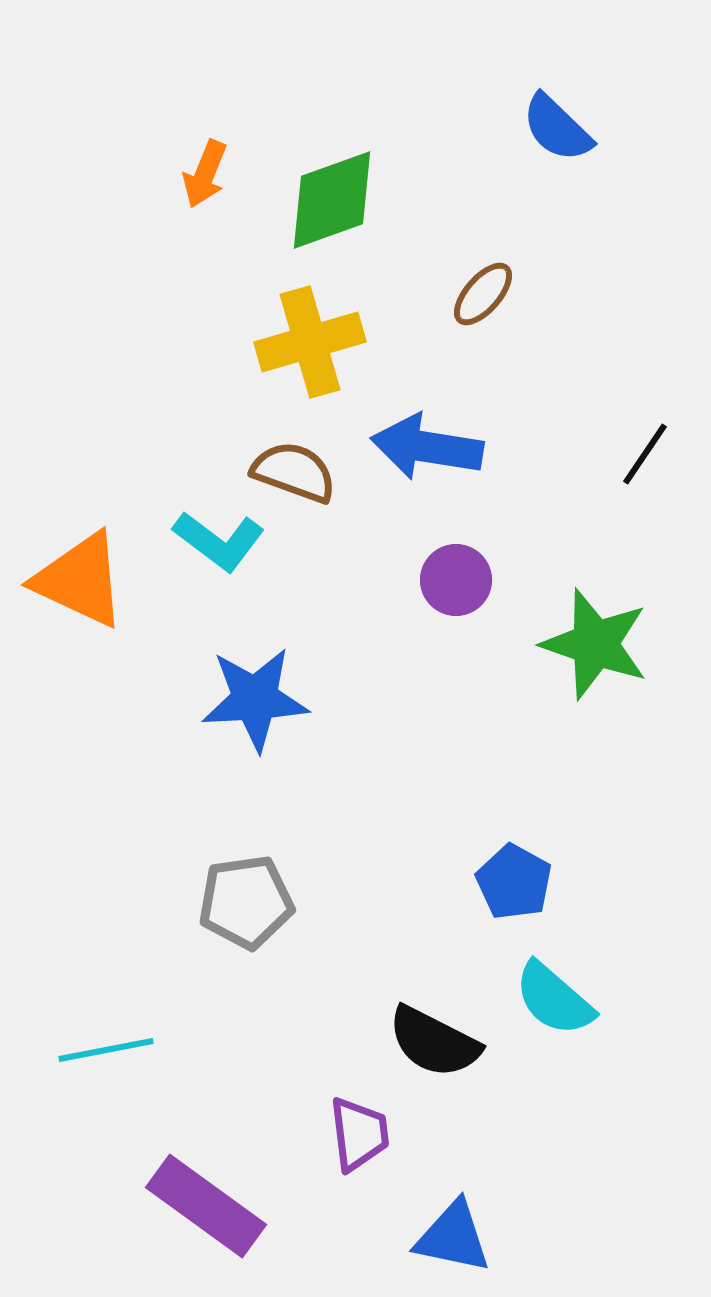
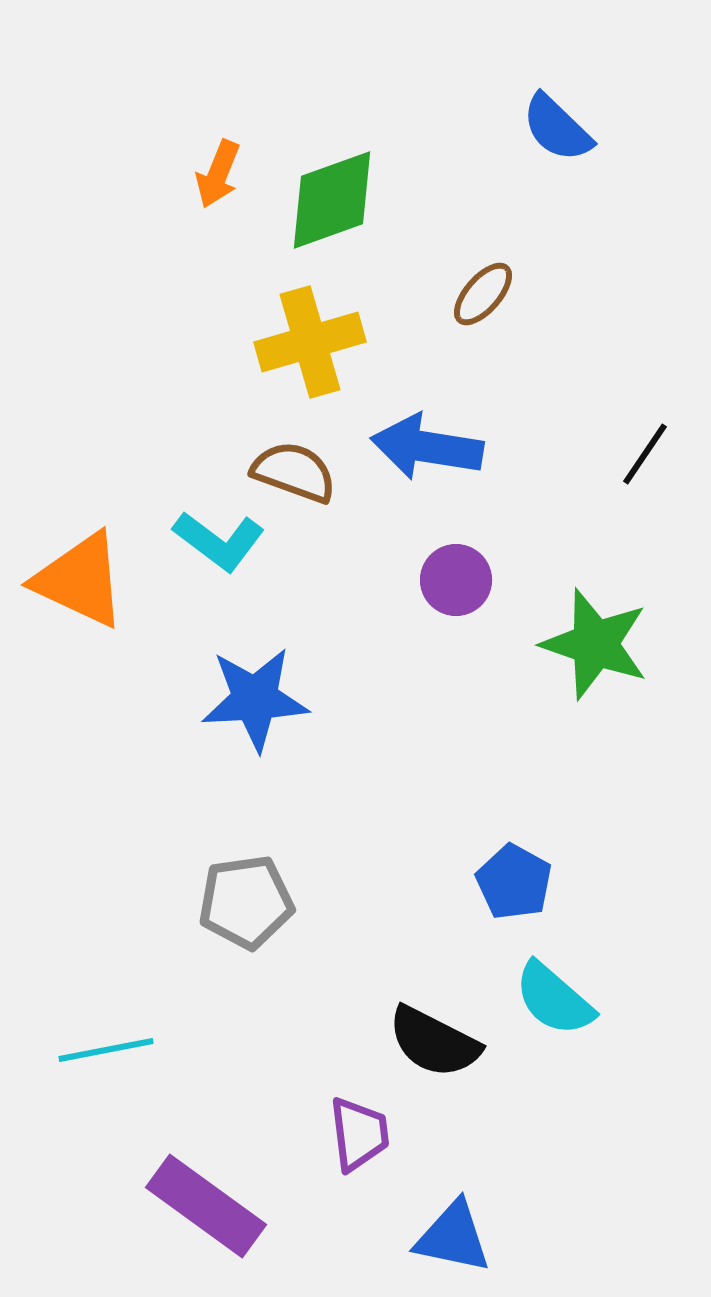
orange arrow: moved 13 px right
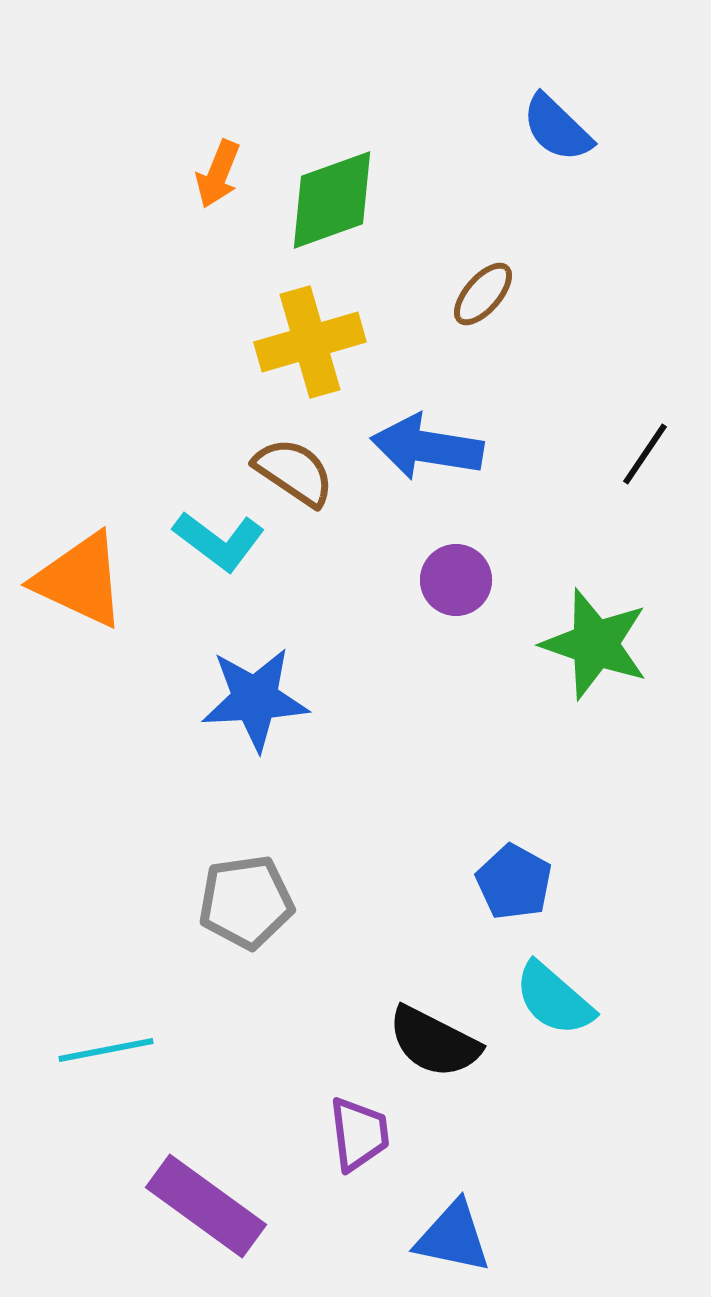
brown semicircle: rotated 14 degrees clockwise
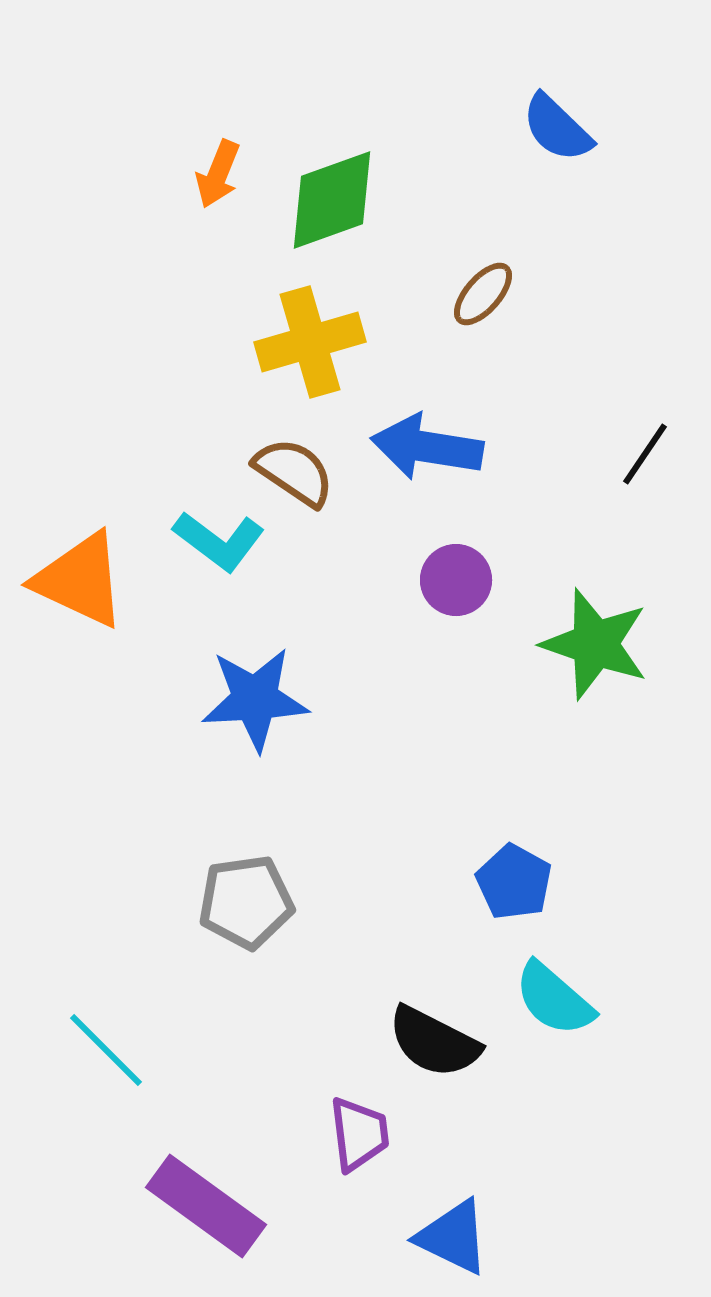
cyan line: rotated 56 degrees clockwise
blue triangle: rotated 14 degrees clockwise
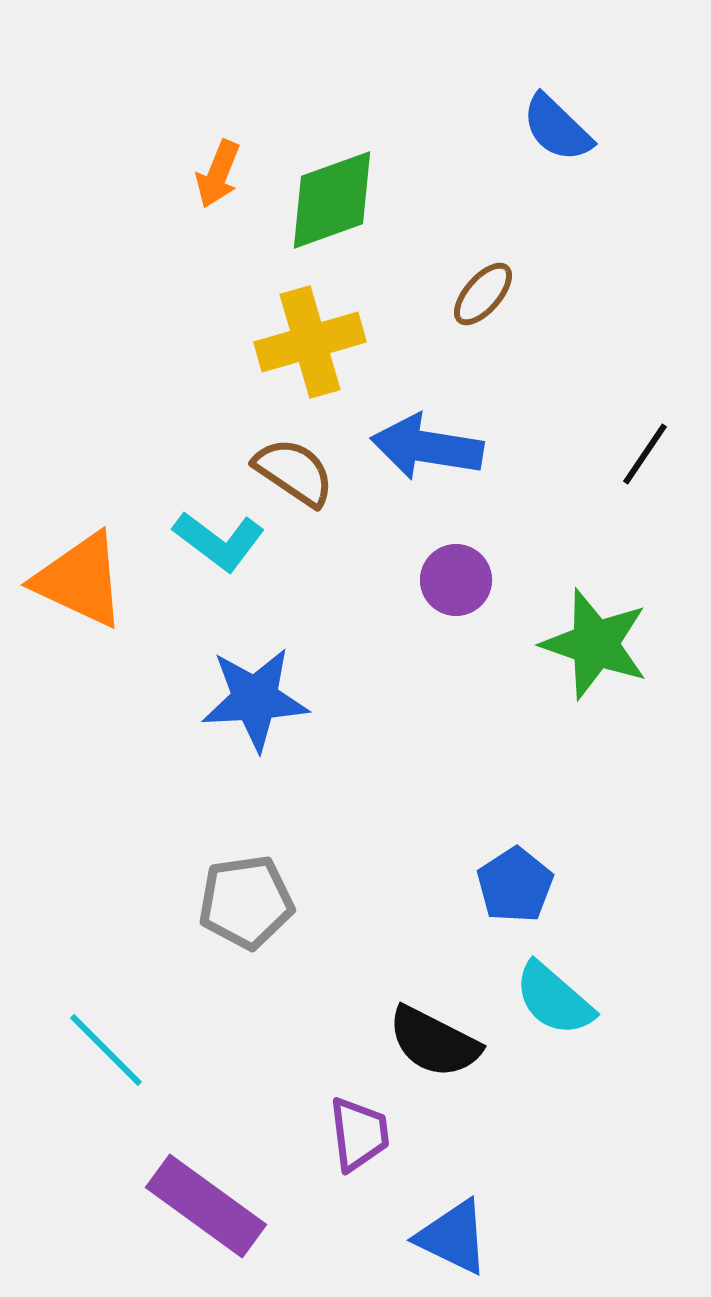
blue pentagon: moved 1 px right, 3 px down; rotated 10 degrees clockwise
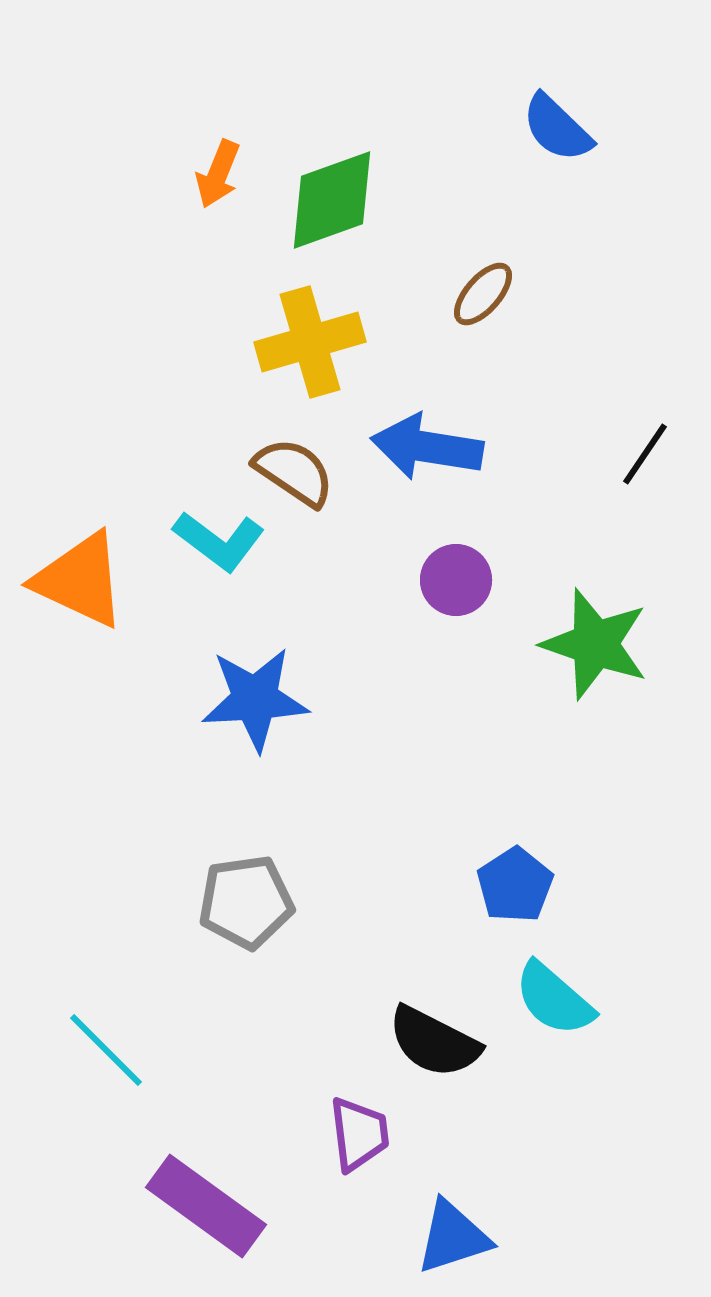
blue triangle: rotated 44 degrees counterclockwise
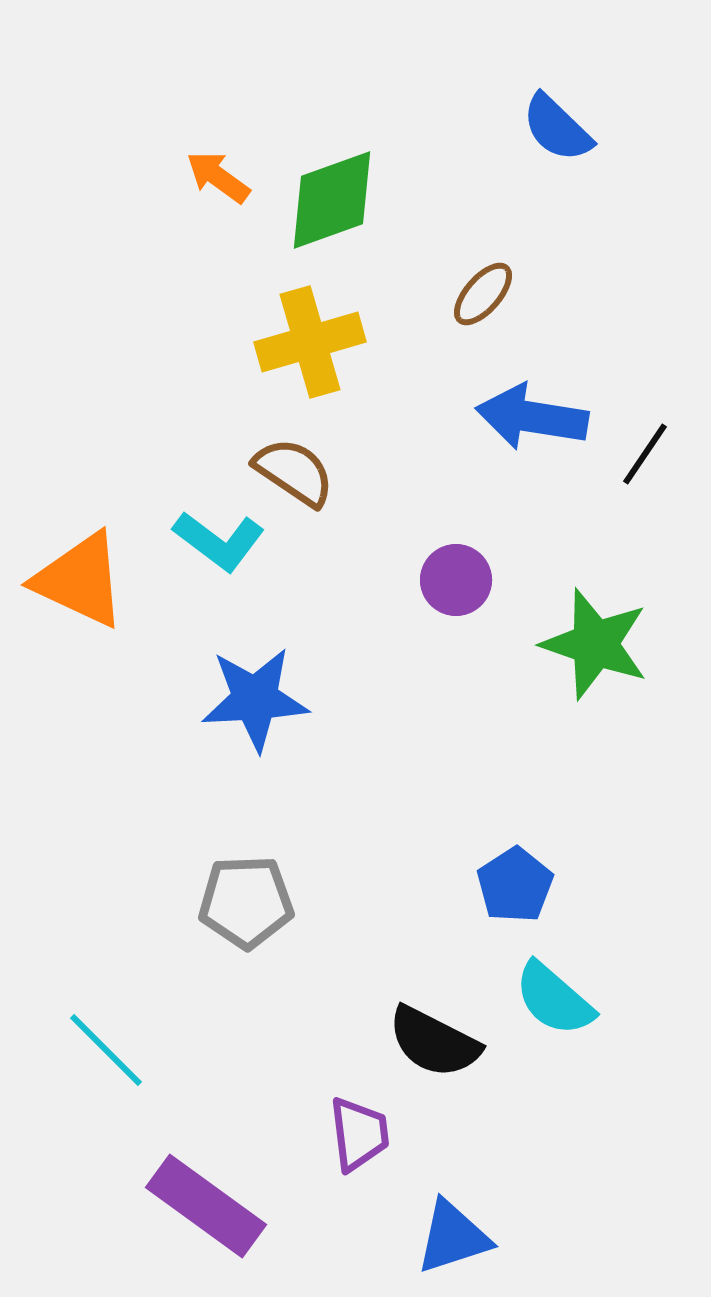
orange arrow: moved 3 px down; rotated 104 degrees clockwise
blue arrow: moved 105 px right, 30 px up
gray pentagon: rotated 6 degrees clockwise
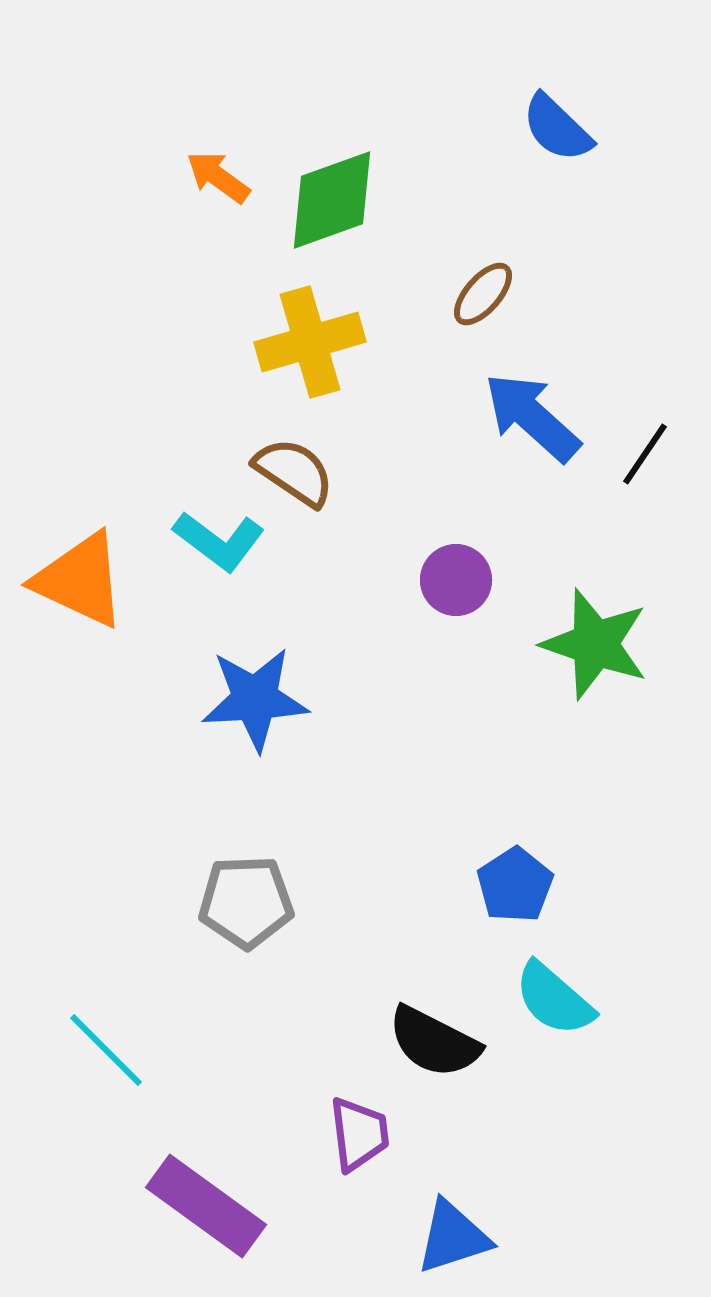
blue arrow: rotated 33 degrees clockwise
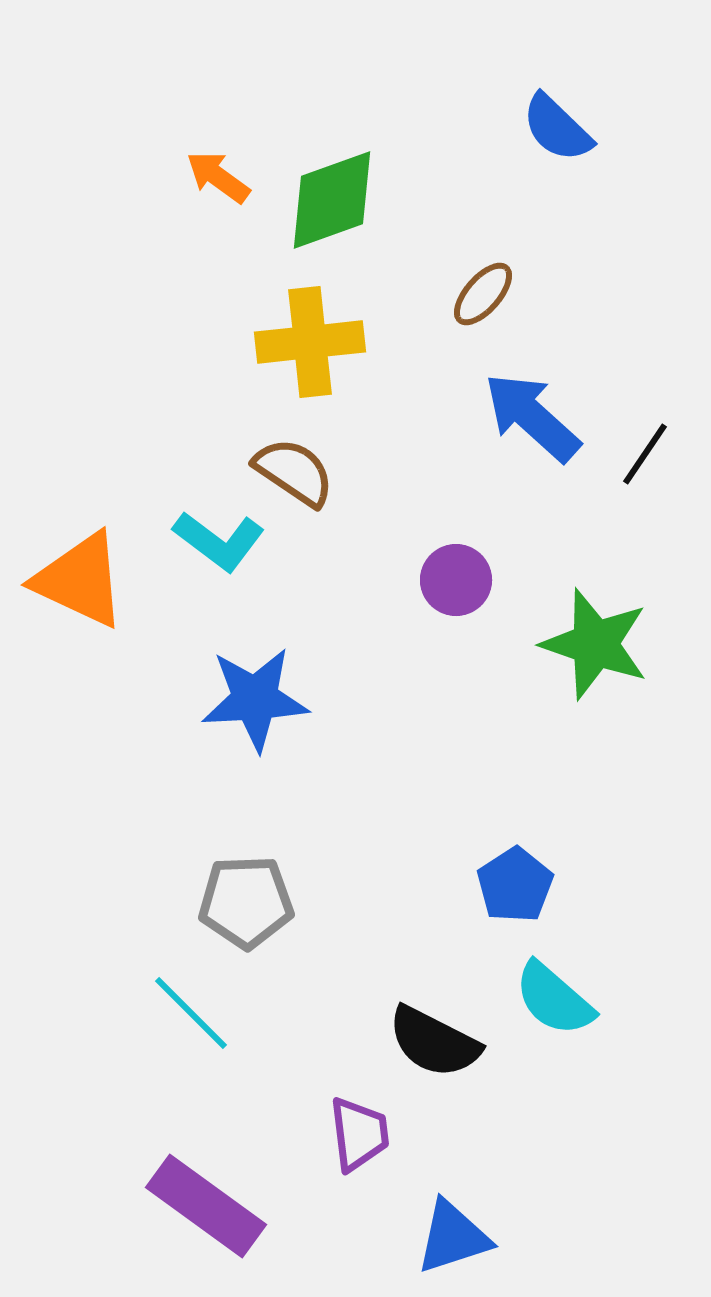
yellow cross: rotated 10 degrees clockwise
cyan line: moved 85 px right, 37 px up
